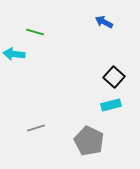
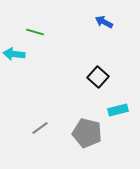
black square: moved 16 px left
cyan rectangle: moved 7 px right, 5 px down
gray line: moved 4 px right; rotated 18 degrees counterclockwise
gray pentagon: moved 2 px left, 8 px up; rotated 12 degrees counterclockwise
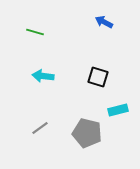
cyan arrow: moved 29 px right, 22 px down
black square: rotated 25 degrees counterclockwise
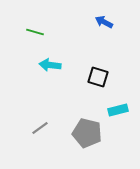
cyan arrow: moved 7 px right, 11 px up
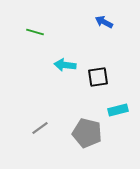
cyan arrow: moved 15 px right
black square: rotated 25 degrees counterclockwise
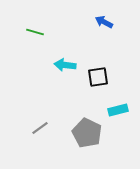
gray pentagon: rotated 12 degrees clockwise
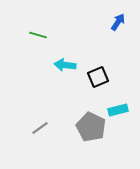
blue arrow: moved 14 px right; rotated 96 degrees clockwise
green line: moved 3 px right, 3 px down
black square: rotated 15 degrees counterclockwise
gray pentagon: moved 4 px right, 6 px up
